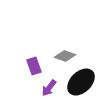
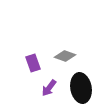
purple rectangle: moved 1 px left, 3 px up
black ellipse: moved 6 px down; rotated 56 degrees counterclockwise
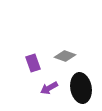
purple arrow: rotated 24 degrees clockwise
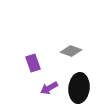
gray diamond: moved 6 px right, 5 px up
black ellipse: moved 2 px left; rotated 16 degrees clockwise
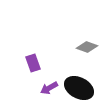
gray diamond: moved 16 px right, 4 px up
black ellipse: rotated 68 degrees counterclockwise
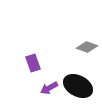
black ellipse: moved 1 px left, 2 px up
